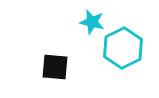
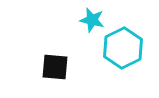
cyan star: moved 2 px up
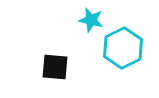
cyan star: moved 1 px left
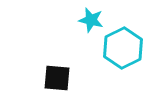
black square: moved 2 px right, 11 px down
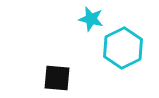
cyan star: moved 1 px up
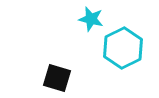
black square: rotated 12 degrees clockwise
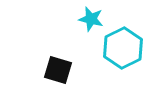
black square: moved 1 px right, 8 px up
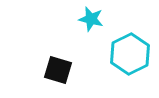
cyan hexagon: moved 7 px right, 6 px down
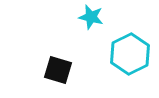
cyan star: moved 2 px up
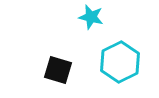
cyan hexagon: moved 10 px left, 8 px down
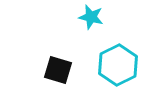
cyan hexagon: moved 2 px left, 3 px down
